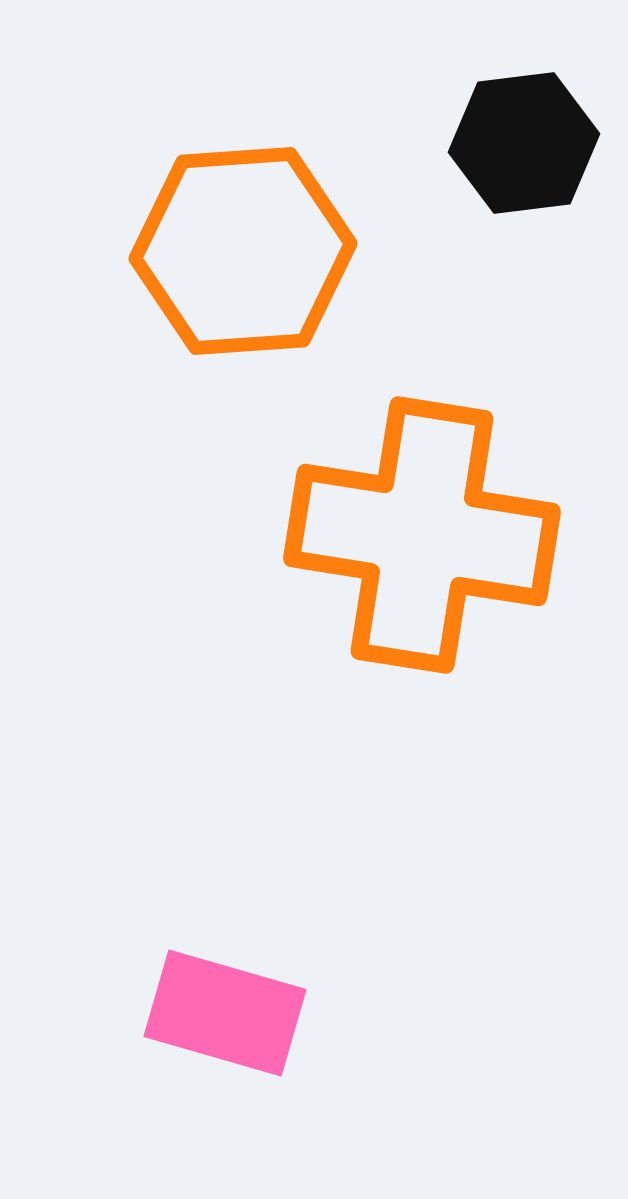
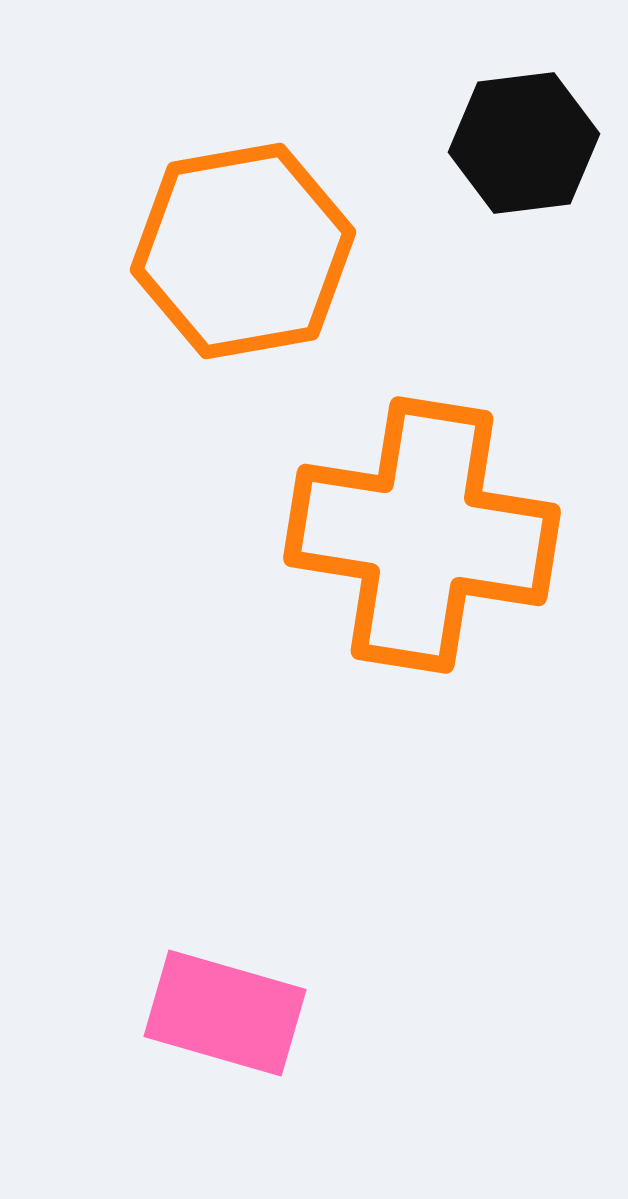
orange hexagon: rotated 6 degrees counterclockwise
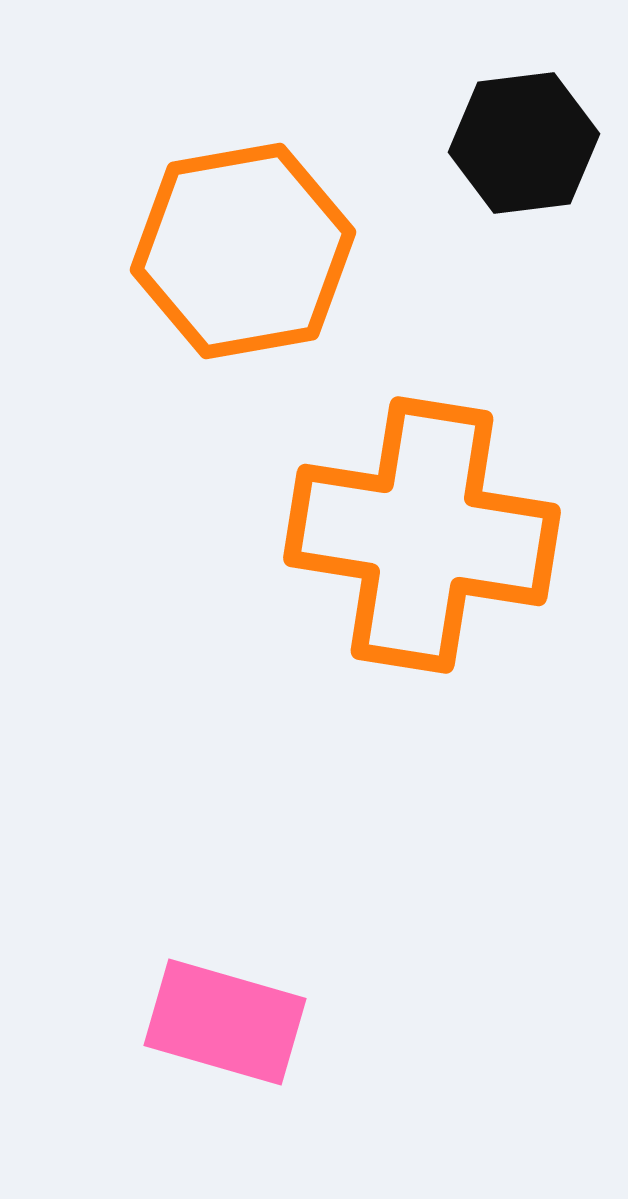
pink rectangle: moved 9 px down
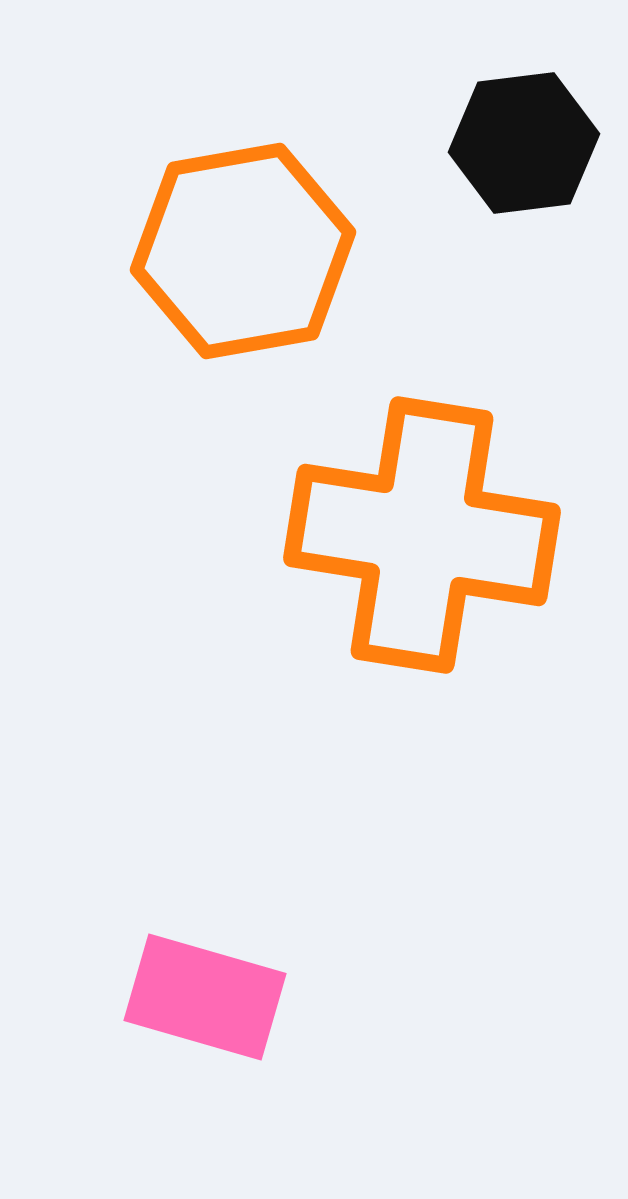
pink rectangle: moved 20 px left, 25 px up
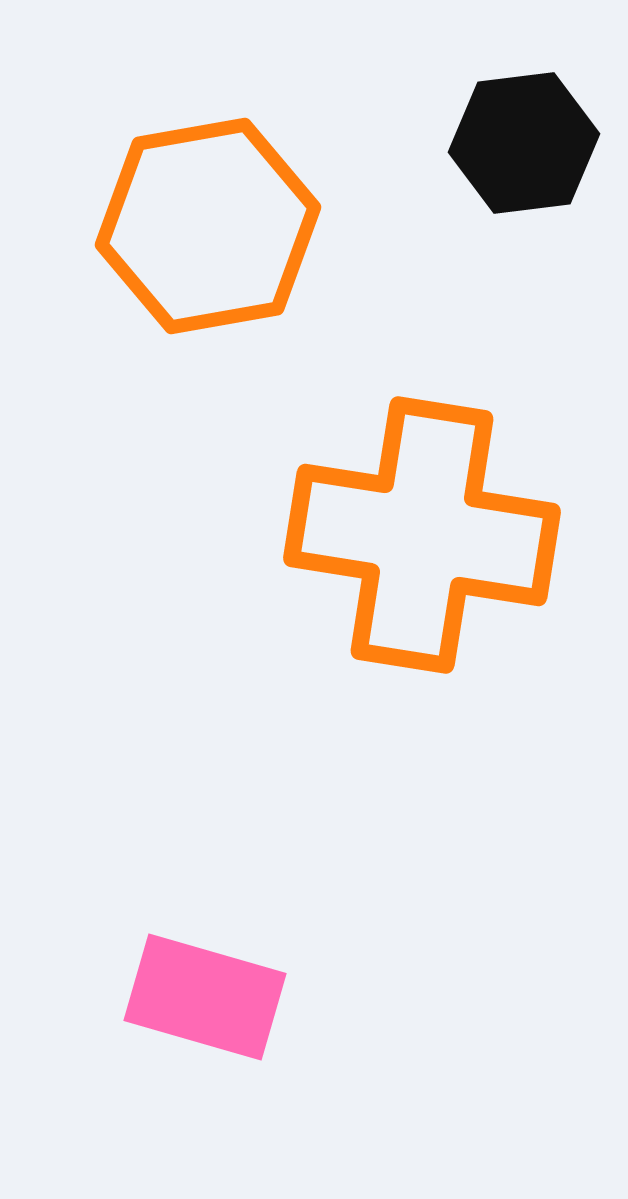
orange hexagon: moved 35 px left, 25 px up
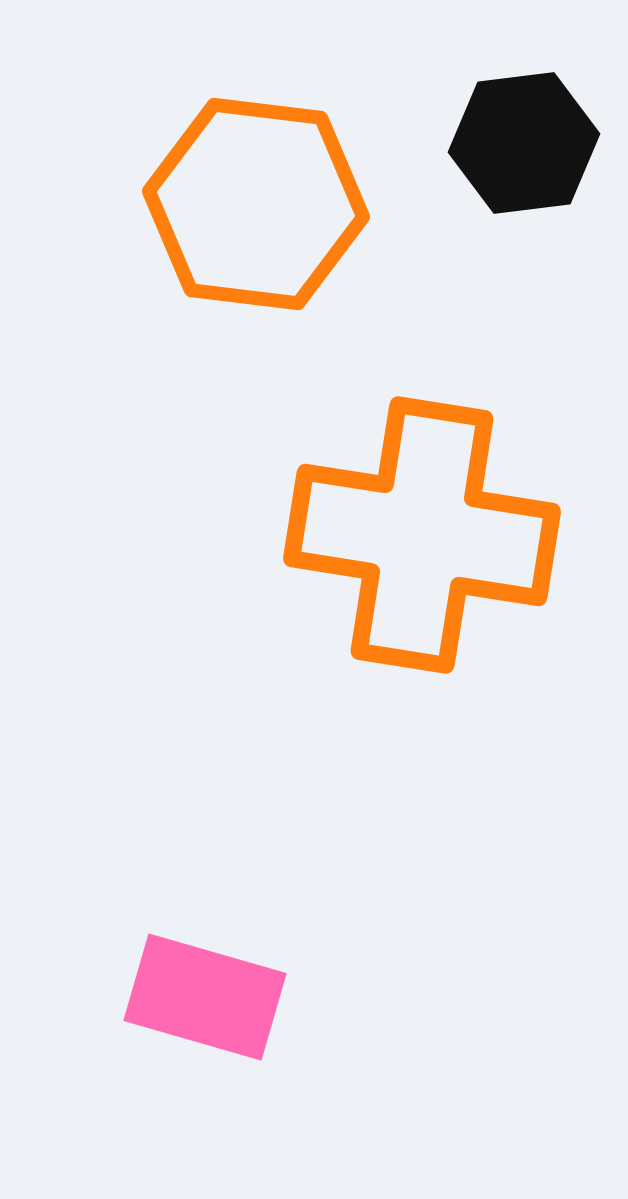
orange hexagon: moved 48 px right, 22 px up; rotated 17 degrees clockwise
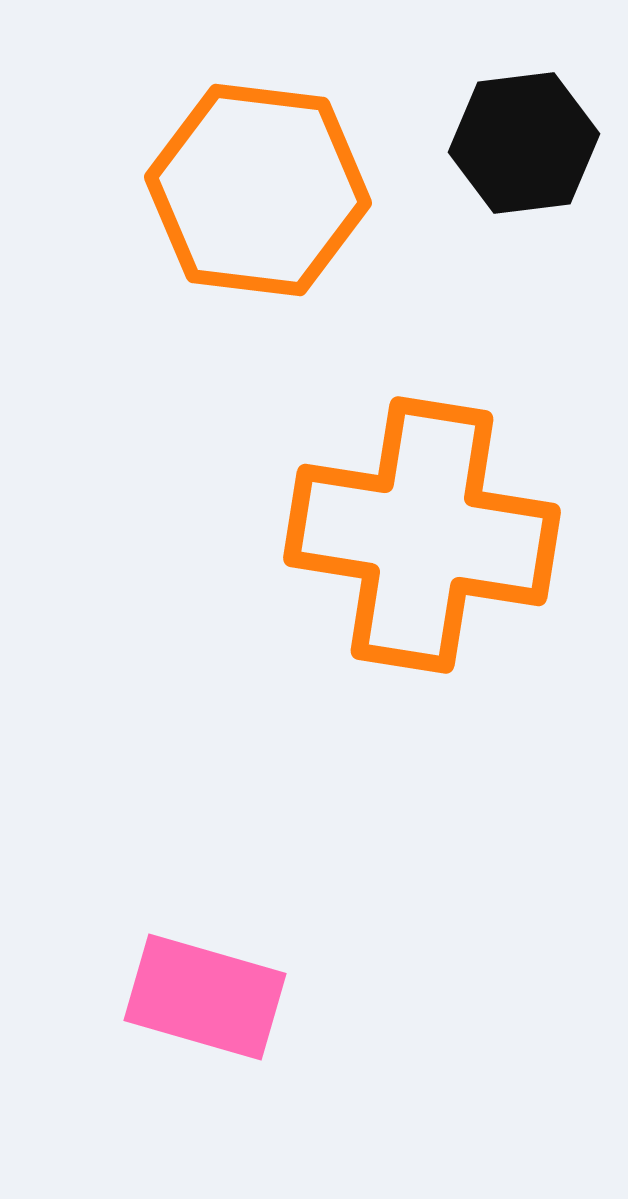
orange hexagon: moved 2 px right, 14 px up
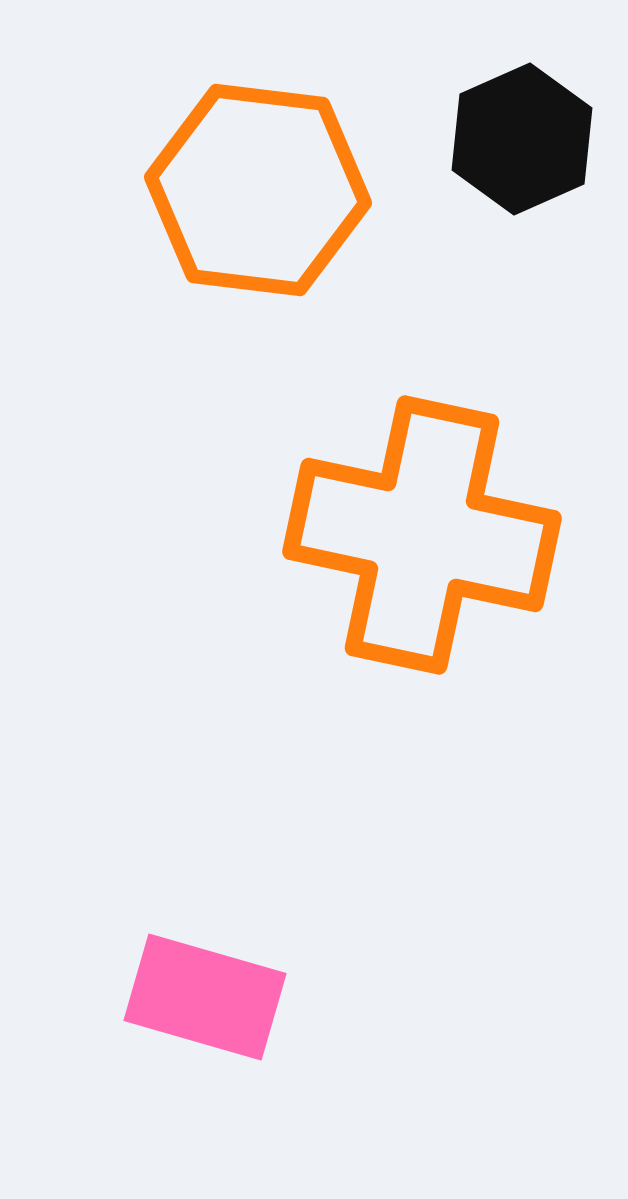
black hexagon: moved 2 px left, 4 px up; rotated 17 degrees counterclockwise
orange cross: rotated 3 degrees clockwise
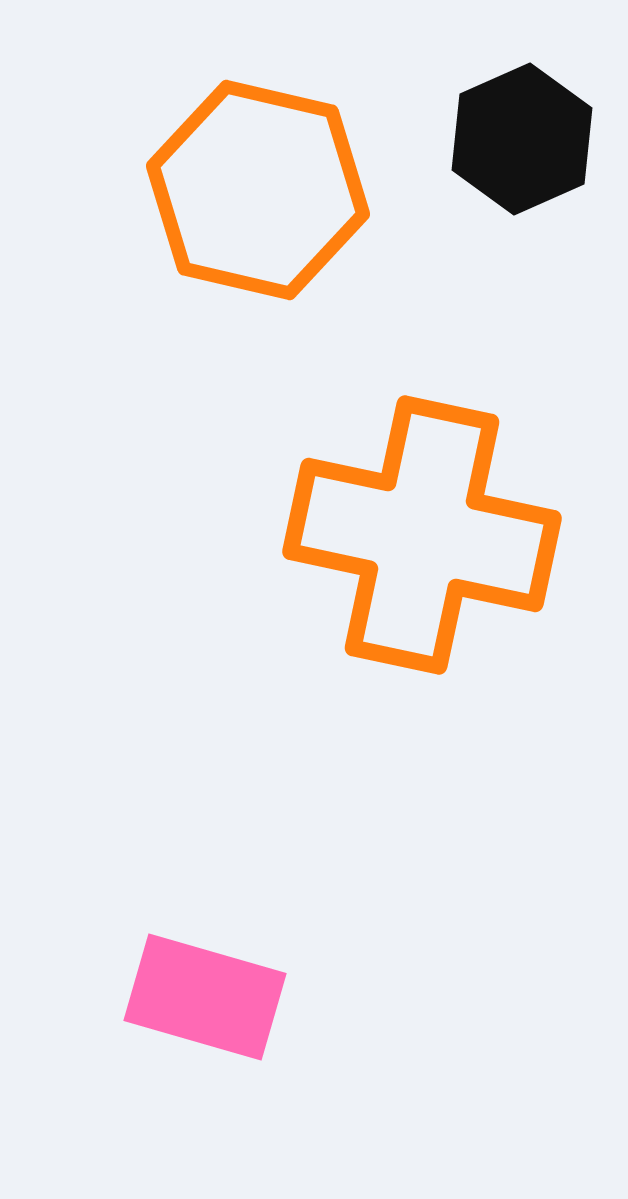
orange hexagon: rotated 6 degrees clockwise
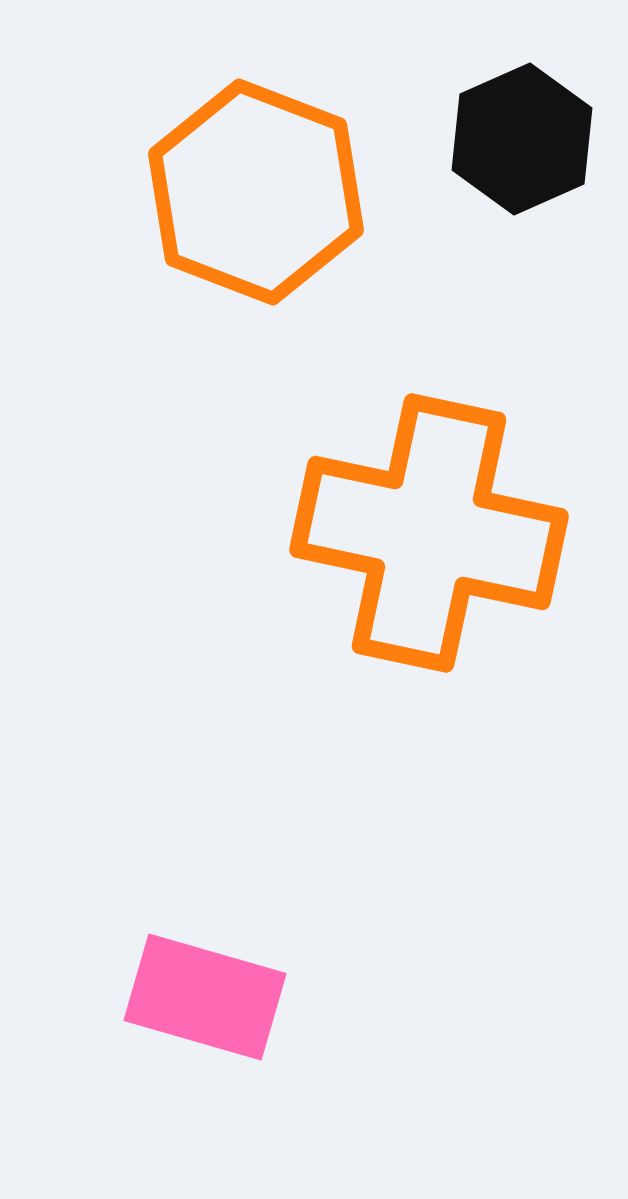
orange hexagon: moved 2 px left, 2 px down; rotated 8 degrees clockwise
orange cross: moved 7 px right, 2 px up
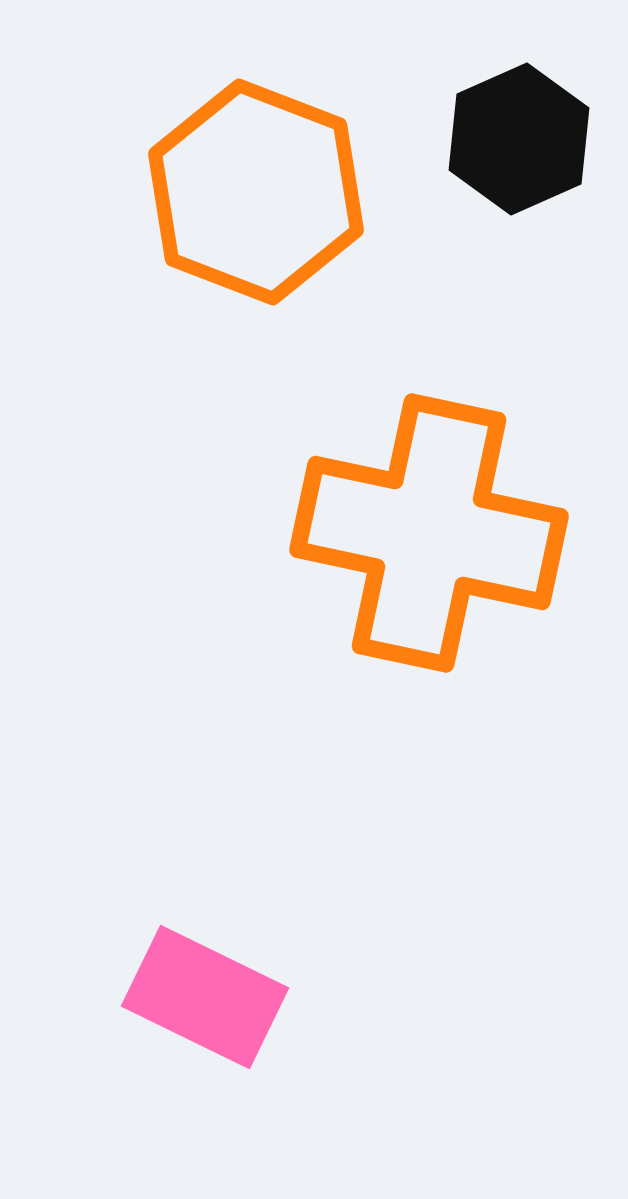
black hexagon: moved 3 px left
pink rectangle: rotated 10 degrees clockwise
